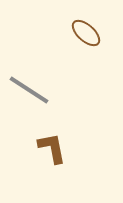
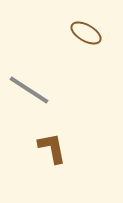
brown ellipse: rotated 12 degrees counterclockwise
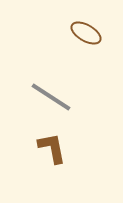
gray line: moved 22 px right, 7 px down
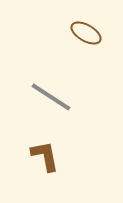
brown L-shape: moved 7 px left, 8 px down
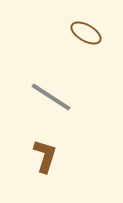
brown L-shape: rotated 28 degrees clockwise
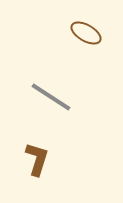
brown L-shape: moved 8 px left, 3 px down
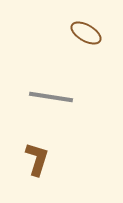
gray line: rotated 24 degrees counterclockwise
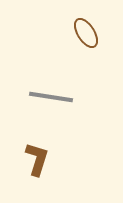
brown ellipse: rotated 28 degrees clockwise
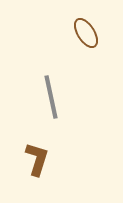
gray line: rotated 69 degrees clockwise
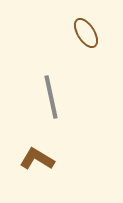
brown L-shape: rotated 76 degrees counterclockwise
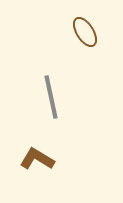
brown ellipse: moved 1 px left, 1 px up
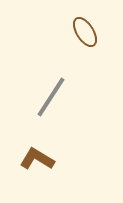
gray line: rotated 45 degrees clockwise
